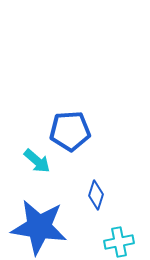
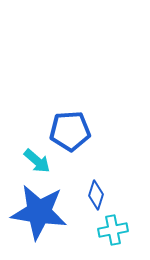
blue star: moved 15 px up
cyan cross: moved 6 px left, 12 px up
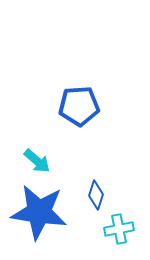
blue pentagon: moved 9 px right, 25 px up
cyan cross: moved 6 px right, 1 px up
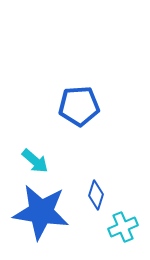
cyan arrow: moved 2 px left
blue star: moved 2 px right
cyan cross: moved 4 px right, 2 px up; rotated 12 degrees counterclockwise
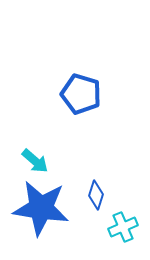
blue pentagon: moved 2 px right, 12 px up; rotated 21 degrees clockwise
blue star: moved 4 px up
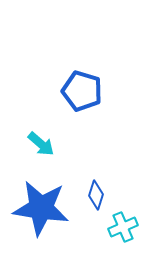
blue pentagon: moved 1 px right, 3 px up
cyan arrow: moved 6 px right, 17 px up
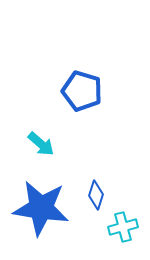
cyan cross: rotated 8 degrees clockwise
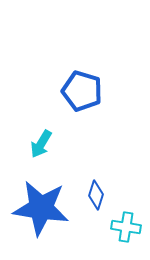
cyan arrow: rotated 80 degrees clockwise
cyan cross: moved 3 px right; rotated 24 degrees clockwise
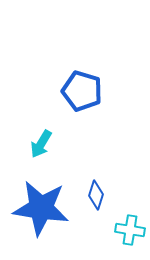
cyan cross: moved 4 px right, 3 px down
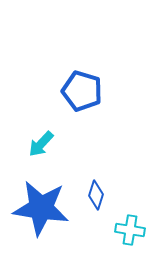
cyan arrow: rotated 12 degrees clockwise
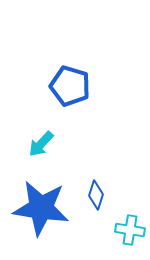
blue pentagon: moved 12 px left, 5 px up
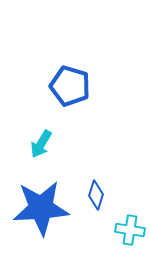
cyan arrow: rotated 12 degrees counterclockwise
blue star: rotated 12 degrees counterclockwise
